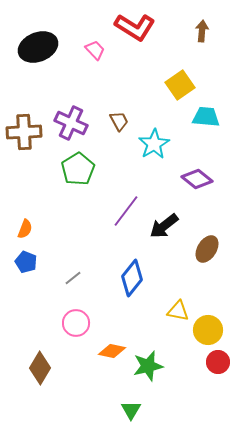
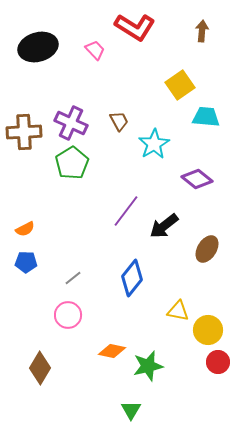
black ellipse: rotated 6 degrees clockwise
green pentagon: moved 6 px left, 6 px up
orange semicircle: rotated 42 degrees clockwise
blue pentagon: rotated 20 degrees counterclockwise
pink circle: moved 8 px left, 8 px up
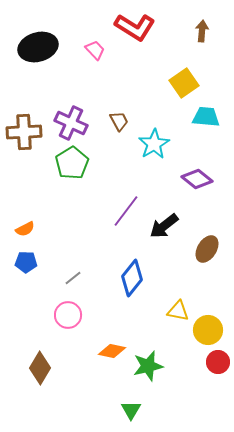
yellow square: moved 4 px right, 2 px up
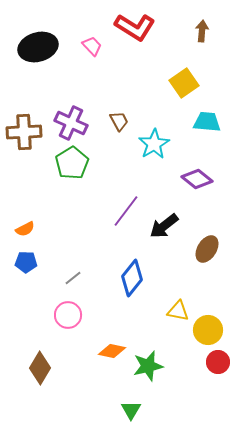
pink trapezoid: moved 3 px left, 4 px up
cyan trapezoid: moved 1 px right, 5 px down
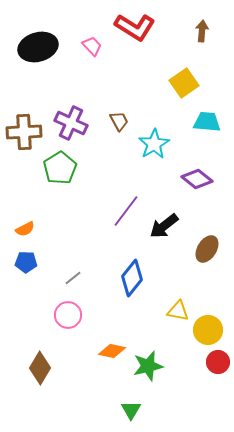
green pentagon: moved 12 px left, 5 px down
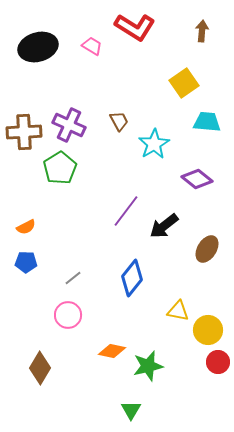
pink trapezoid: rotated 15 degrees counterclockwise
purple cross: moved 2 px left, 2 px down
orange semicircle: moved 1 px right, 2 px up
